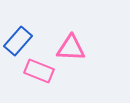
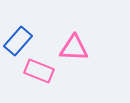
pink triangle: moved 3 px right
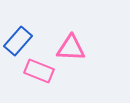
pink triangle: moved 3 px left
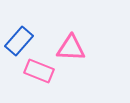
blue rectangle: moved 1 px right
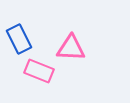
blue rectangle: moved 2 px up; rotated 68 degrees counterclockwise
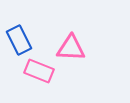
blue rectangle: moved 1 px down
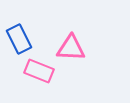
blue rectangle: moved 1 px up
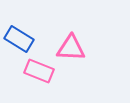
blue rectangle: rotated 32 degrees counterclockwise
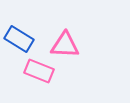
pink triangle: moved 6 px left, 3 px up
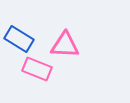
pink rectangle: moved 2 px left, 2 px up
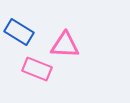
blue rectangle: moved 7 px up
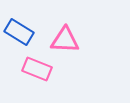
pink triangle: moved 5 px up
